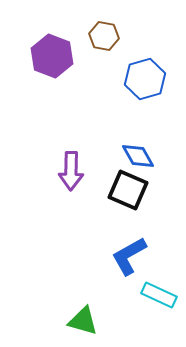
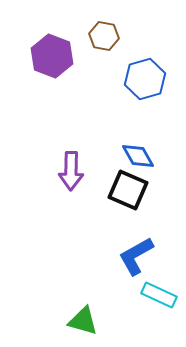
blue L-shape: moved 7 px right
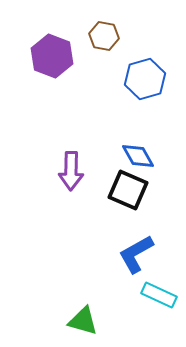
blue L-shape: moved 2 px up
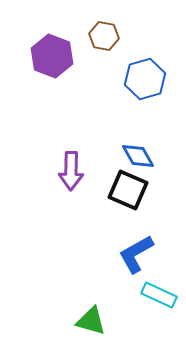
green triangle: moved 8 px right
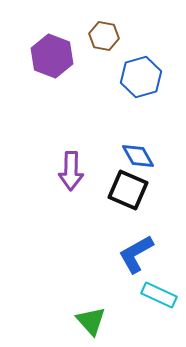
blue hexagon: moved 4 px left, 2 px up
green triangle: rotated 32 degrees clockwise
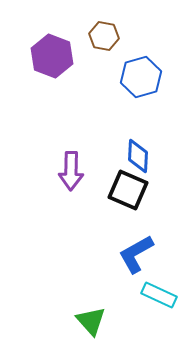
blue diamond: rotated 32 degrees clockwise
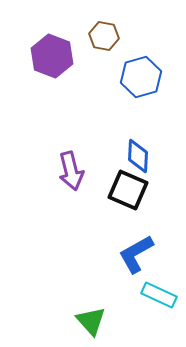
purple arrow: rotated 15 degrees counterclockwise
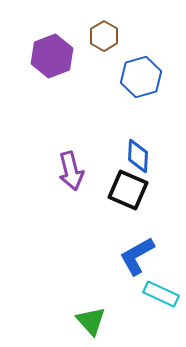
brown hexagon: rotated 20 degrees clockwise
purple hexagon: rotated 18 degrees clockwise
blue L-shape: moved 1 px right, 2 px down
cyan rectangle: moved 2 px right, 1 px up
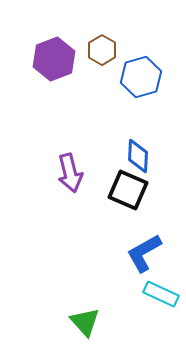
brown hexagon: moved 2 px left, 14 px down
purple hexagon: moved 2 px right, 3 px down
purple arrow: moved 1 px left, 2 px down
blue L-shape: moved 7 px right, 3 px up
green triangle: moved 6 px left, 1 px down
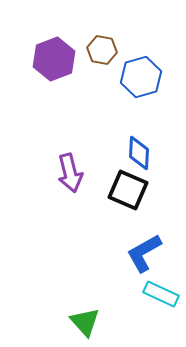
brown hexagon: rotated 20 degrees counterclockwise
blue diamond: moved 1 px right, 3 px up
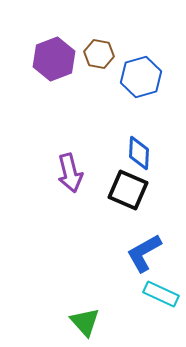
brown hexagon: moved 3 px left, 4 px down
